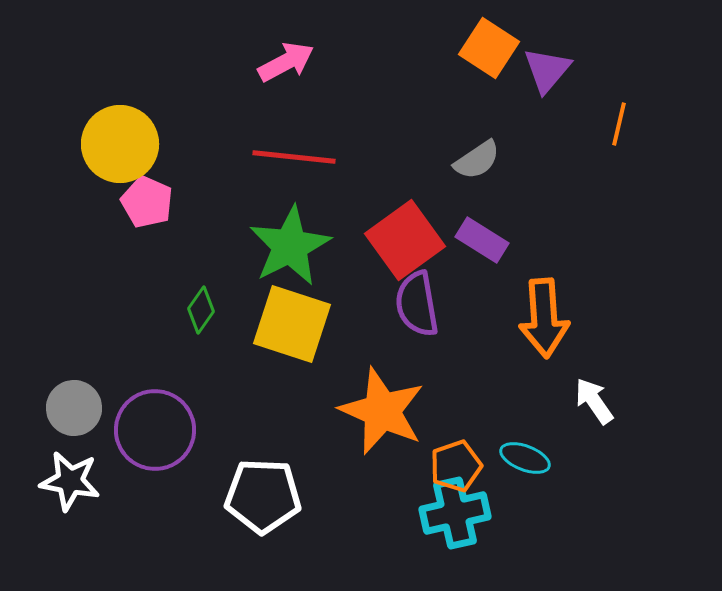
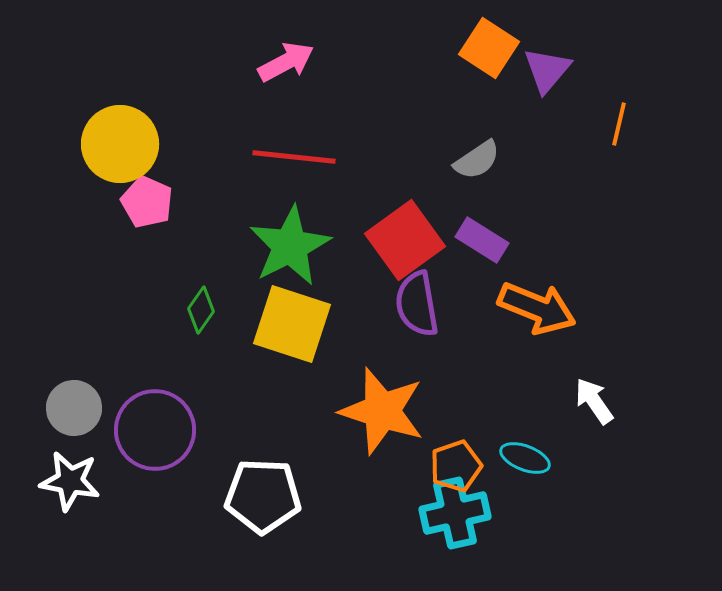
orange arrow: moved 7 px left, 10 px up; rotated 64 degrees counterclockwise
orange star: rotated 6 degrees counterclockwise
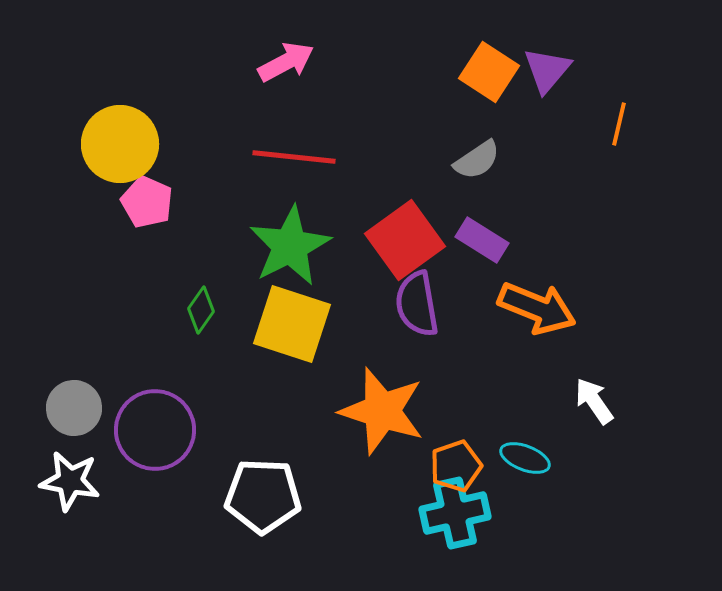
orange square: moved 24 px down
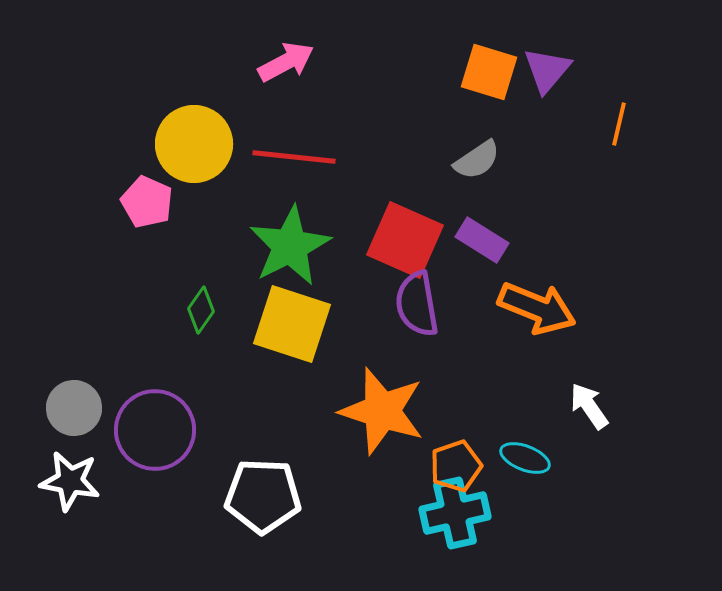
orange square: rotated 16 degrees counterclockwise
yellow circle: moved 74 px right
red square: rotated 30 degrees counterclockwise
white arrow: moved 5 px left, 5 px down
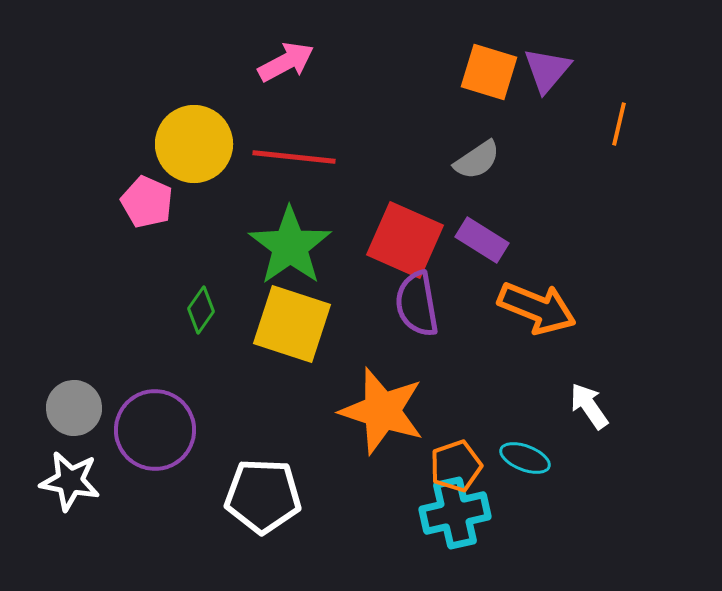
green star: rotated 8 degrees counterclockwise
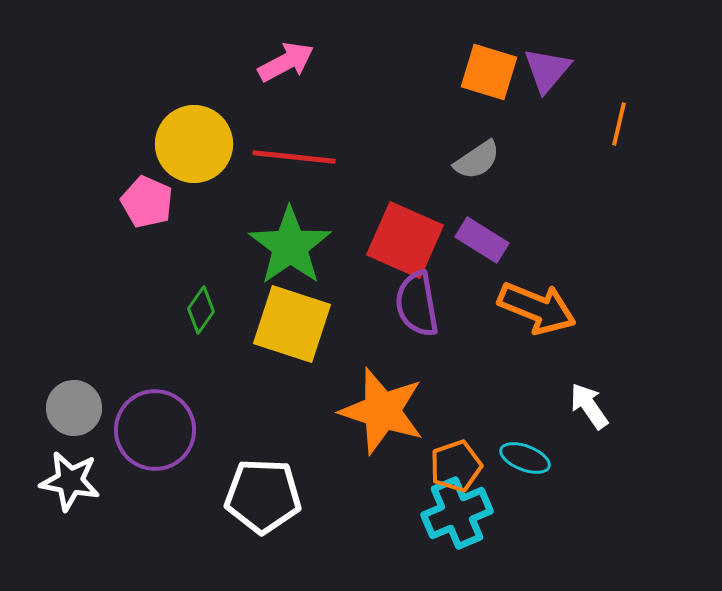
cyan cross: moved 2 px right; rotated 10 degrees counterclockwise
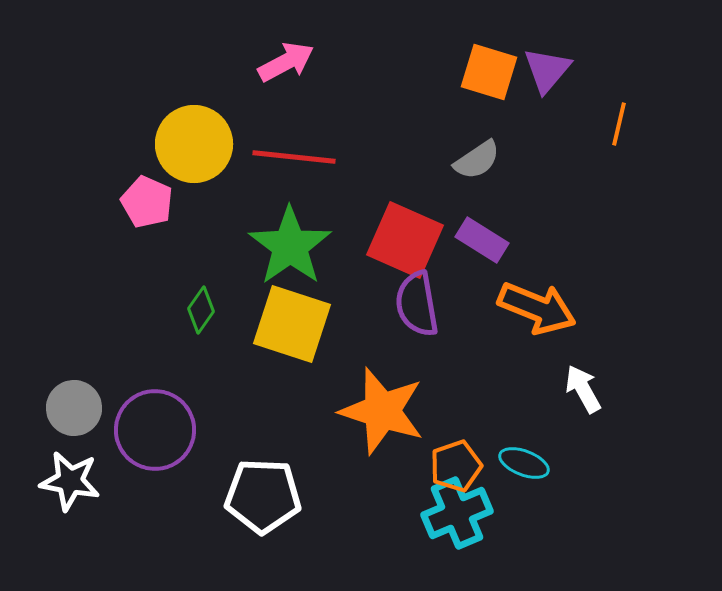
white arrow: moved 6 px left, 17 px up; rotated 6 degrees clockwise
cyan ellipse: moved 1 px left, 5 px down
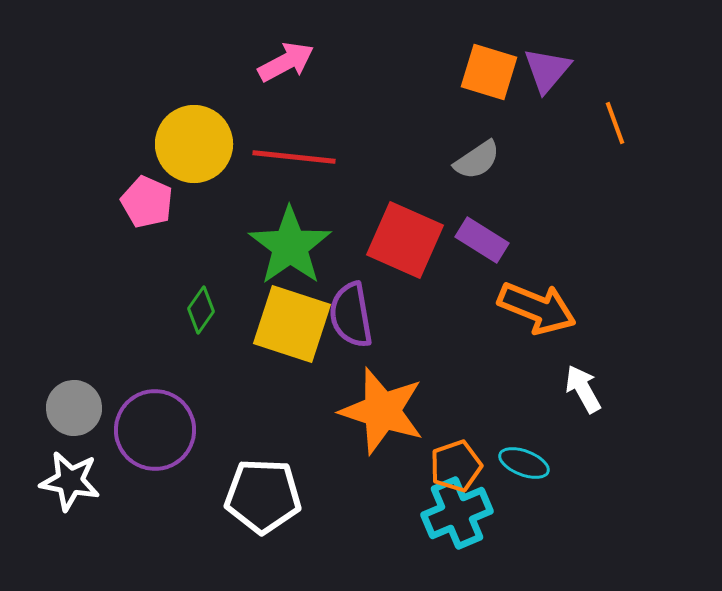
orange line: moved 4 px left, 1 px up; rotated 33 degrees counterclockwise
purple semicircle: moved 66 px left, 11 px down
